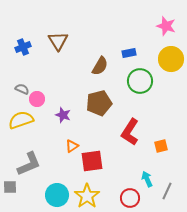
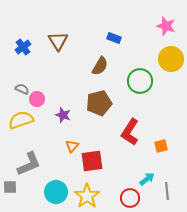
blue cross: rotated 14 degrees counterclockwise
blue rectangle: moved 15 px left, 15 px up; rotated 32 degrees clockwise
orange triangle: rotated 16 degrees counterclockwise
cyan arrow: rotated 77 degrees clockwise
gray line: rotated 30 degrees counterclockwise
cyan circle: moved 1 px left, 3 px up
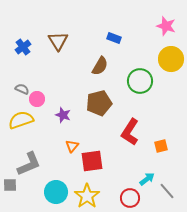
gray square: moved 2 px up
gray line: rotated 36 degrees counterclockwise
